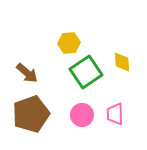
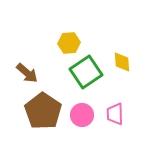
brown pentagon: moved 12 px right, 3 px up; rotated 18 degrees counterclockwise
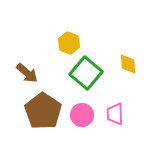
yellow hexagon: rotated 25 degrees clockwise
yellow diamond: moved 6 px right, 2 px down
green square: moved 1 px down; rotated 16 degrees counterclockwise
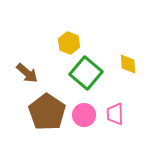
brown pentagon: moved 4 px right, 1 px down
pink circle: moved 2 px right
